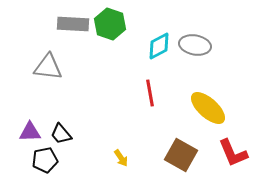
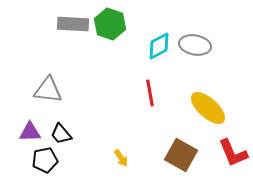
gray triangle: moved 23 px down
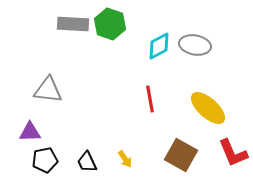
red line: moved 6 px down
black trapezoid: moved 26 px right, 28 px down; rotated 15 degrees clockwise
yellow arrow: moved 4 px right, 1 px down
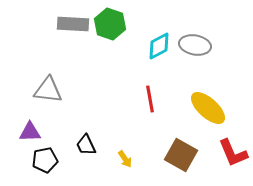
black trapezoid: moved 1 px left, 17 px up
